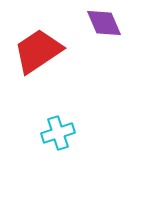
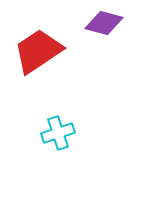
purple diamond: rotated 51 degrees counterclockwise
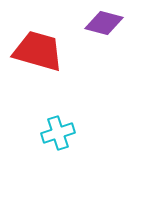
red trapezoid: rotated 50 degrees clockwise
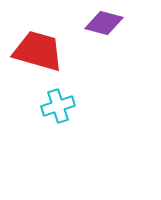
cyan cross: moved 27 px up
